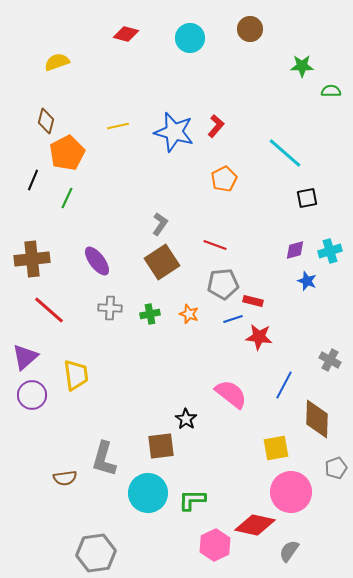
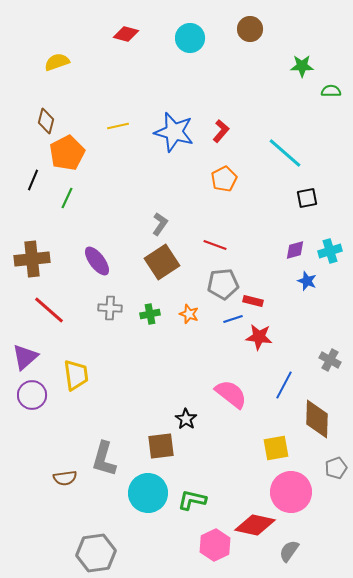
red L-shape at (216, 126): moved 5 px right, 5 px down
green L-shape at (192, 500): rotated 12 degrees clockwise
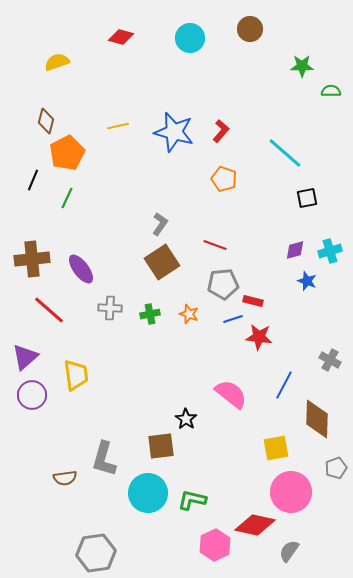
red diamond at (126, 34): moved 5 px left, 3 px down
orange pentagon at (224, 179): rotated 25 degrees counterclockwise
purple ellipse at (97, 261): moved 16 px left, 8 px down
